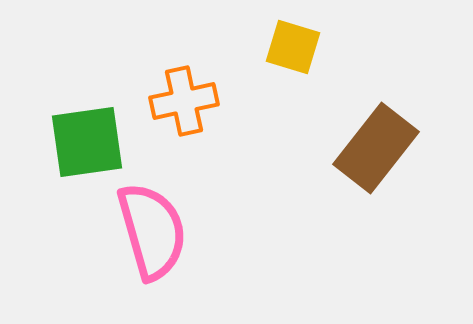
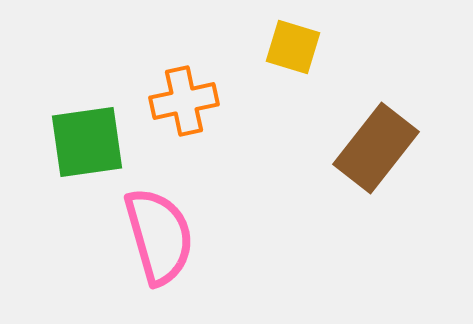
pink semicircle: moved 7 px right, 5 px down
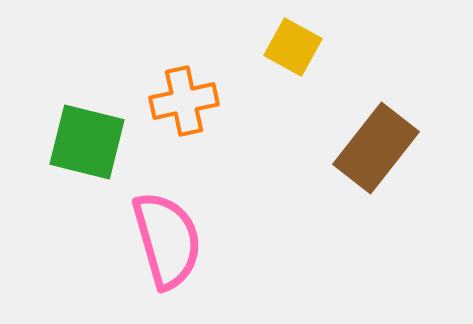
yellow square: rotated 12 degrees clockwise
green square: rotated 22 degrees clockwise
pink semicircle: moved 8 px right, 4 px down
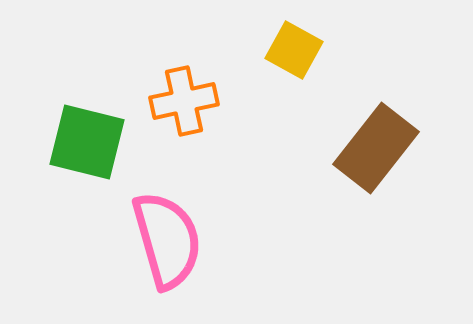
yellow square: moved 1 px right, 3 px down
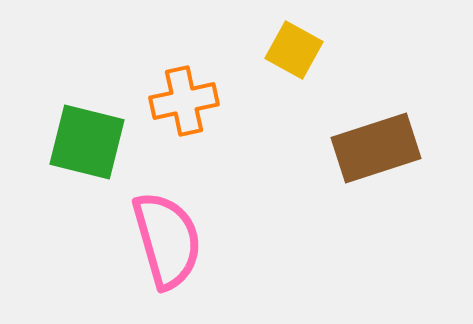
brown rectangle: rotated 34 degrees clockwise
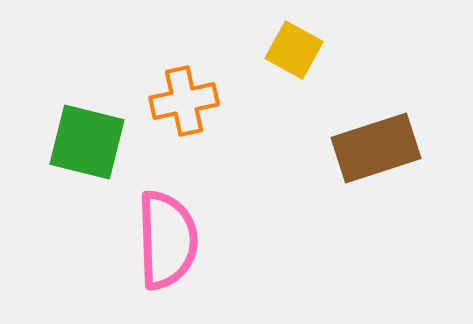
pink semicircle: rotated 14 degrees clockwise
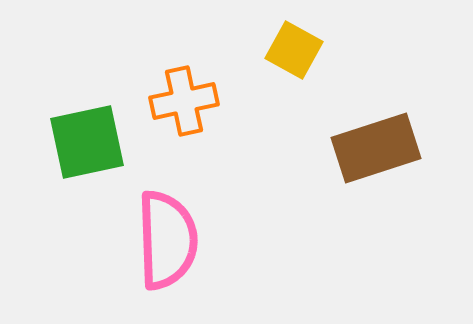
green square: rotated 26 degrees counterclockwise
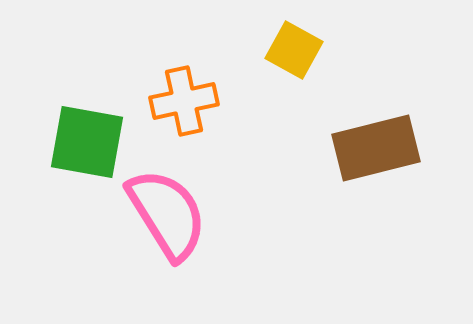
green square: rotated 22 degrees clockwise
brown rectangle: rotated 4 degrees clockwise
pink semicircle: moved 26 px up; rotated 30 degrees counterclockwise
